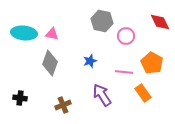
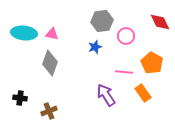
gray hexagon: rotated 20 degrees counterclockwise
blue star: moved 5 px right, 14 px up
purple arrow: moved 4 px right
brown cross: moved 14 px left, 6 px down
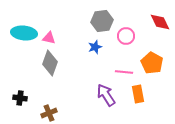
pink triangle: moved 3 px left, 4 px down
orange rectangle: moved 5 px left, 1 px down; rotated 24 degrees clockwise
brown cross: moved 2 px down
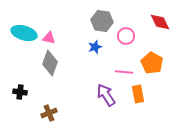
gray hexagon: rotated 15 degrees clockwise
cyan ellipse: rotated 10 degrees clockwise
black cross: moved 6 px up
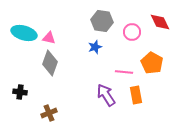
pink circle: moved 6 px right, 4 px up
orange rectangle: moved 2 px left, 1 px down
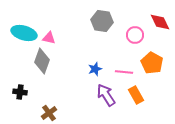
pink circle: moved 3 px right, 3 px down
blue star: moved 22 px down
gray diamond: moved 8 px left, 2 px up
orange rectangle: rotated 18 degrees counterclockwise
brown cross: rotated 14 degrees counterclockwise
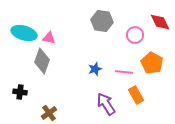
purple arrow: moved 9 px down
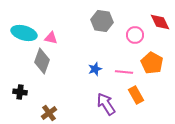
pink triangle: moved 2 px right
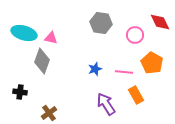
gray hexagon: moved 1 px left, 2 px down
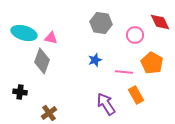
blue star: moved 9 px up
